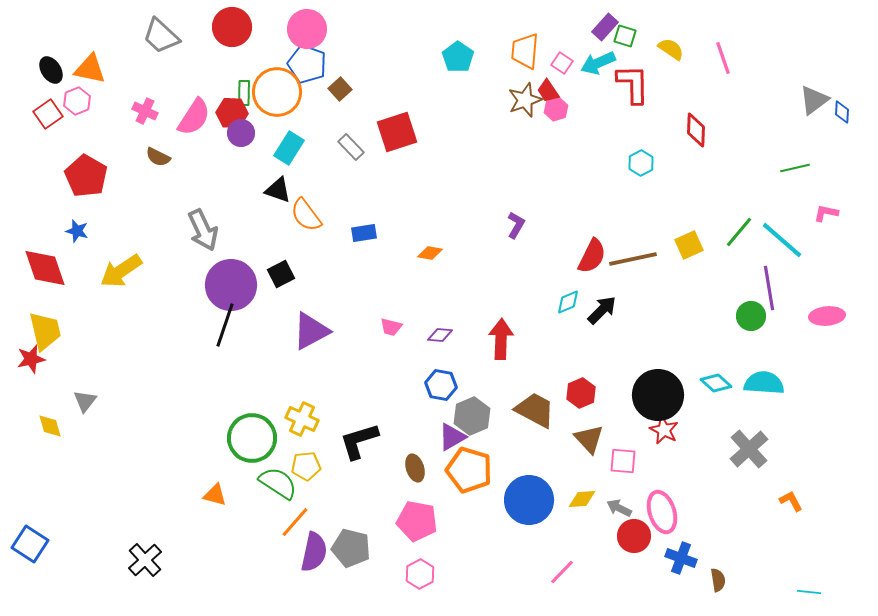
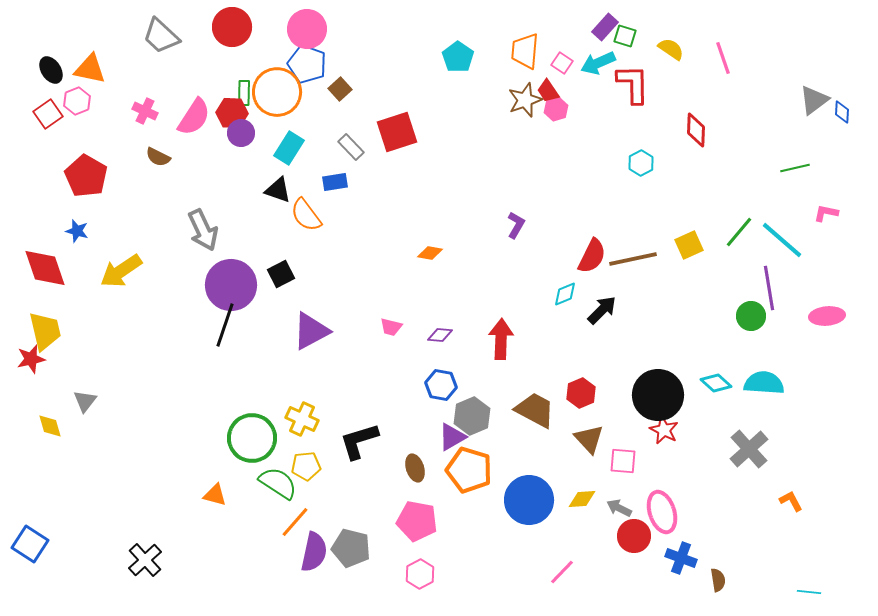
blue rectangle at (364, 233): moved 29 px left, 51 px up
cyan diamond at (568, 302): moved 3 px left, 8 px up
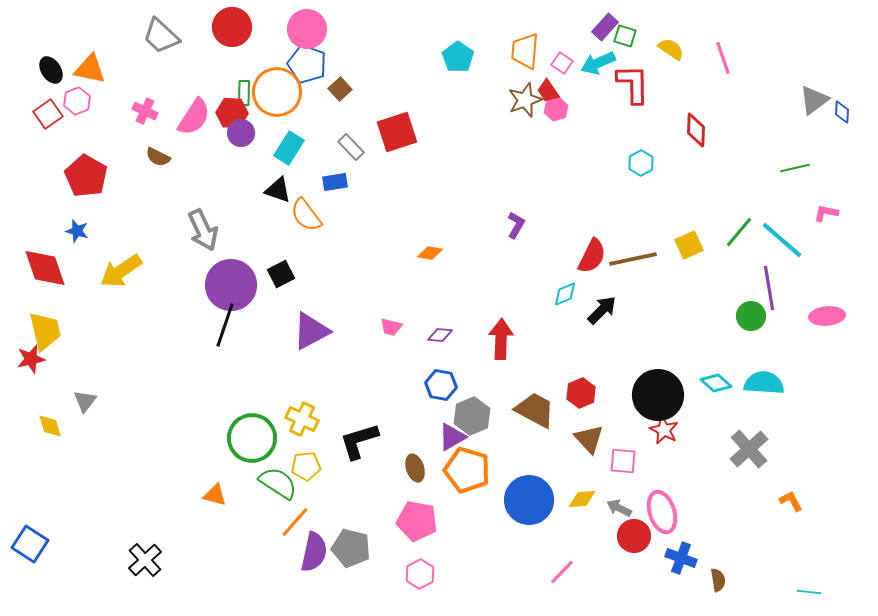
orange pentagon at (469, 470): moved 2 px left
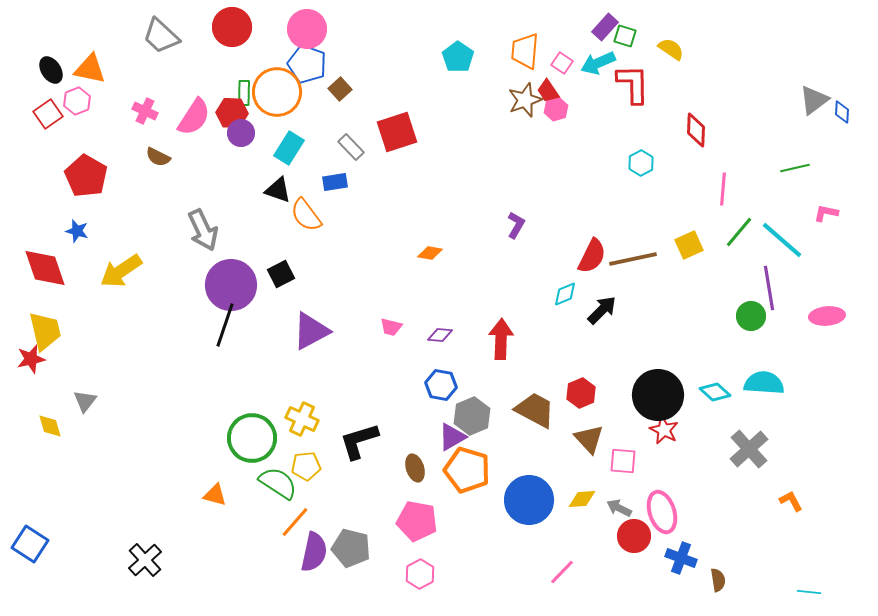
pink line at (723, 58): moved 131 px down; rotated 24 degrees clockwise
cyan diamond at (716, 383): moved 1 px left, 9 px down
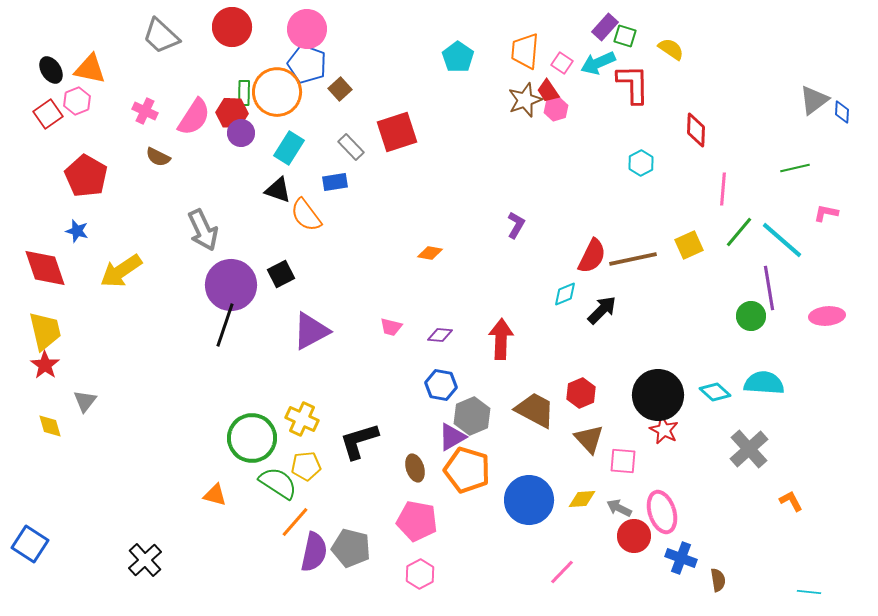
red star at (31, 359): moved 14 px right, 6 px down; rotated 24 degrees counterclockwise
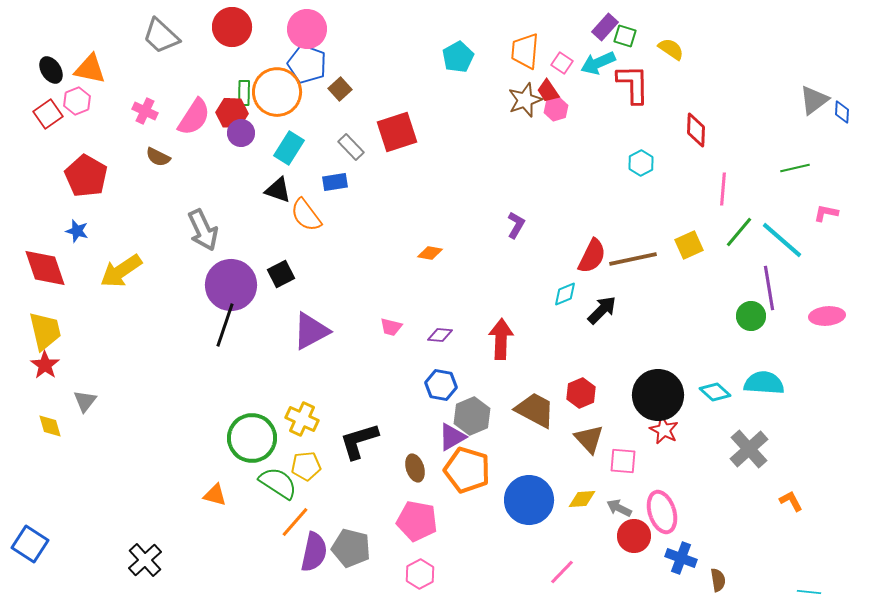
cyan pentagon at (458, 57): rotated 8 degrees clockwise
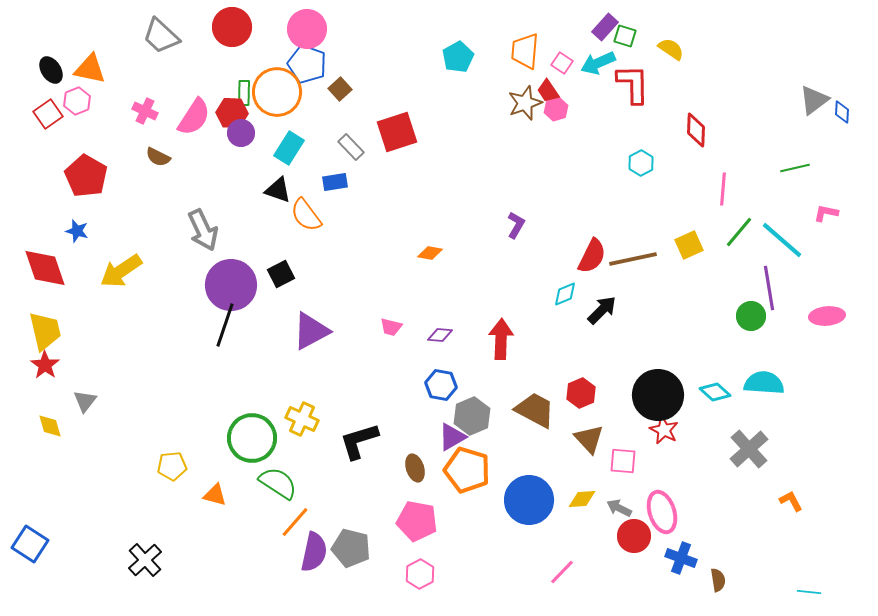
brown star at (525, 100): moved 3 px down
yellow pentagon at (306, 466): moved 134 px left
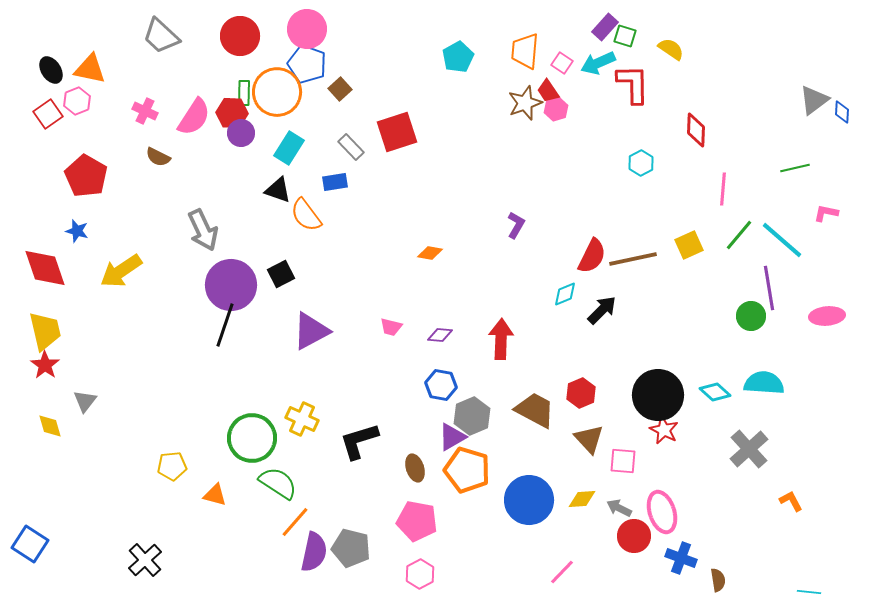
red circle at (232, 27): moved 8 px right, 9 px down
green line at (739, 232): moved 3 px down
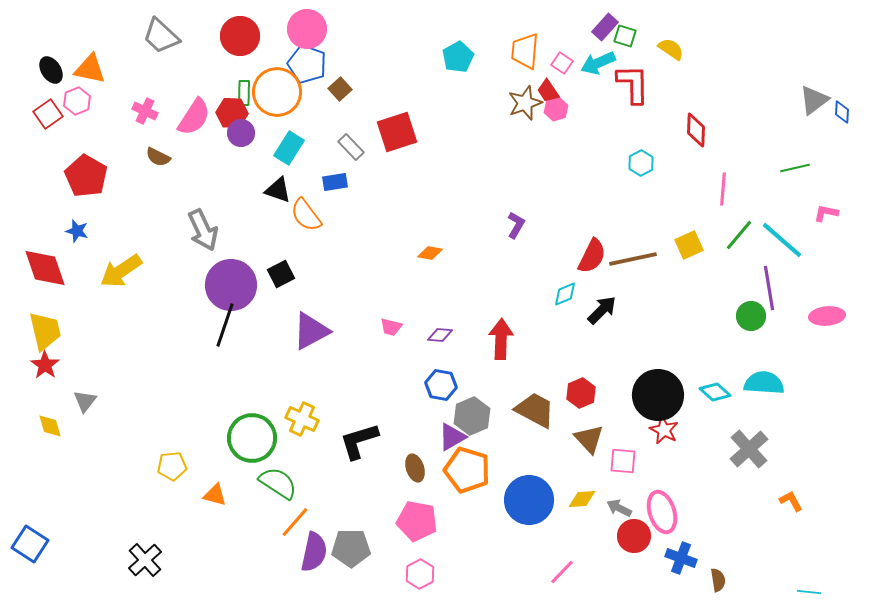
gray pentagon at (351, 548): rotated 15 degrees counterclockwise
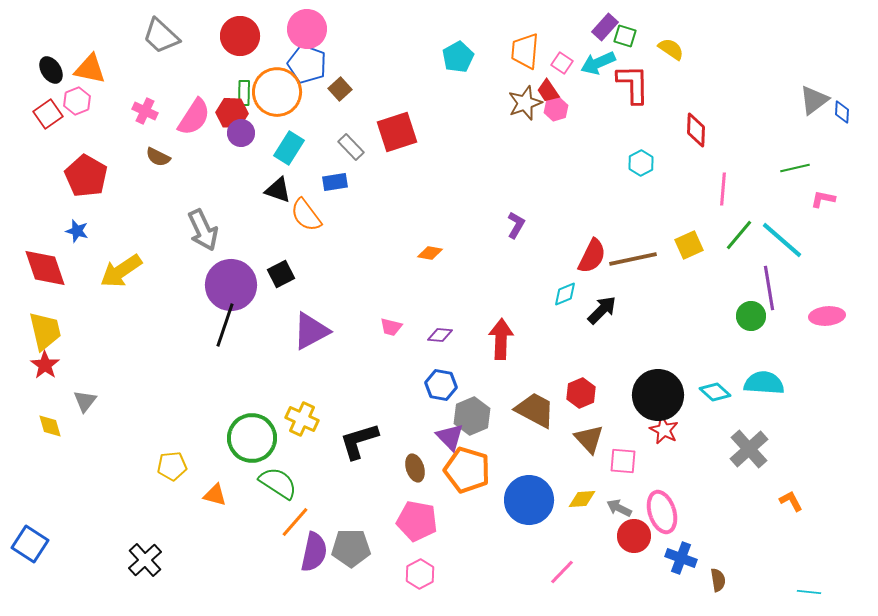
pink L-shape at (826, 213): moved 3 px left, 14 px up
purple triangle at (452, 437): moved 2 px left; rotated 44 degrees counterclockwise
